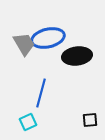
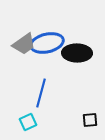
blue ellipse: moved 1 px left, 5 px down
gray trapezoid: rotated 85 degrees clockwise
black ellipse: moved 3 px up; rotated 8 degrees clockwise
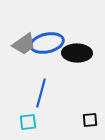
cyan square: rotated 18 degrees clockwise
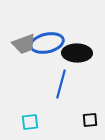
gray trapezoid: rotated 15 degrees clockwise
blue line: moved 20 px right, 9 px up
cyan square: moved 2 px right
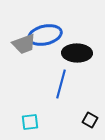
blue ellipse: moved 2 px left, 8 px up
black square: rotated 35 degrees clockwise
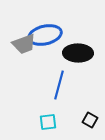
black ellipse: moved 1 px right
blue line: moved 2 px left, 1 px down
cyan square: moved 18 px right
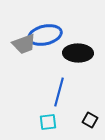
blue line: moved 7 px down
